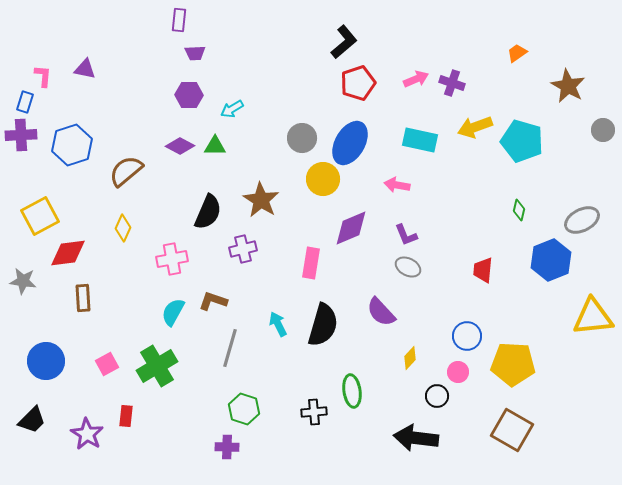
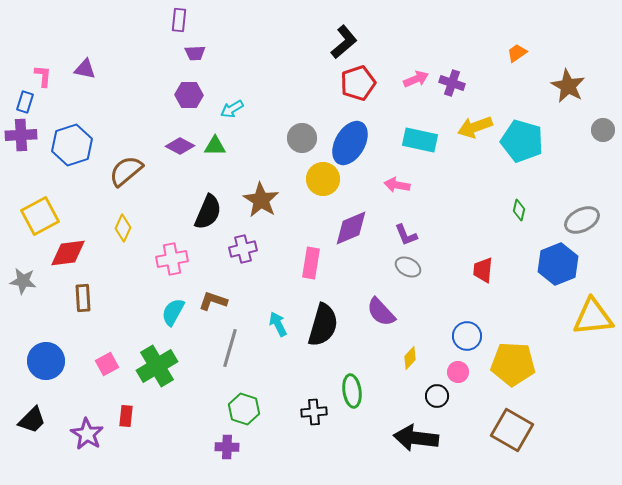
blue hexagon at (551, 260): moved 7 px right, 4 px down
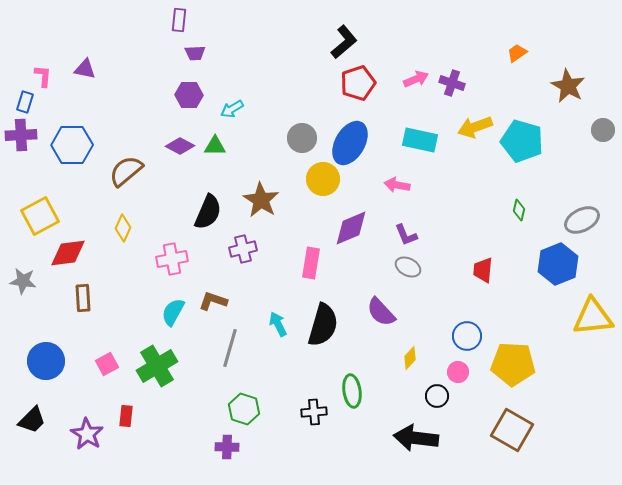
blue hexagon at (72, 145): rotated 18 degrees clockwise
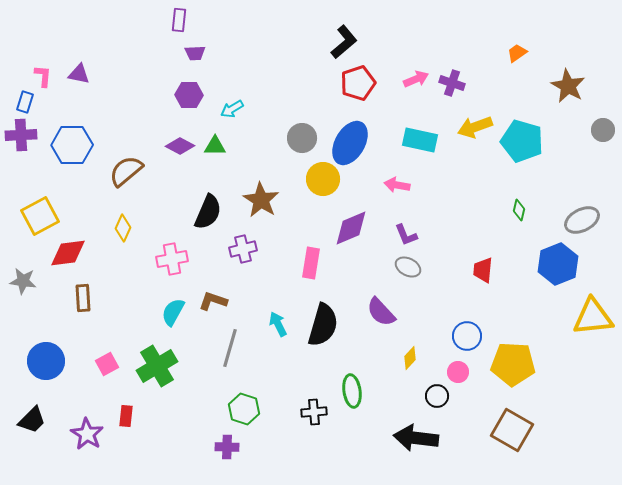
purple triangle at (85, 69): moved 6 px left, 5 px down
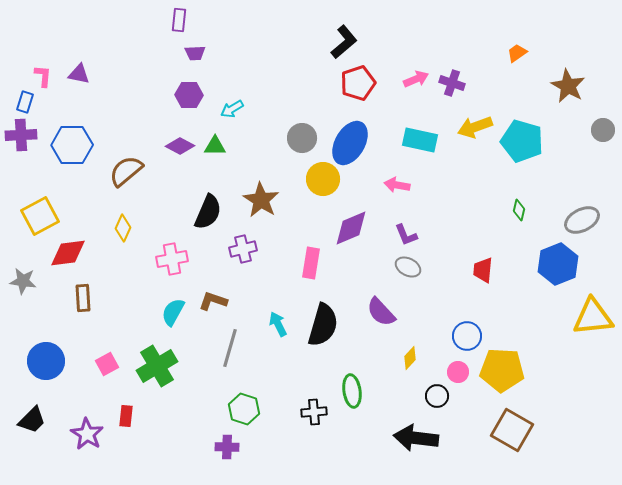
yellow pentagon at (513, 364): moved 11 px left, 6 px down
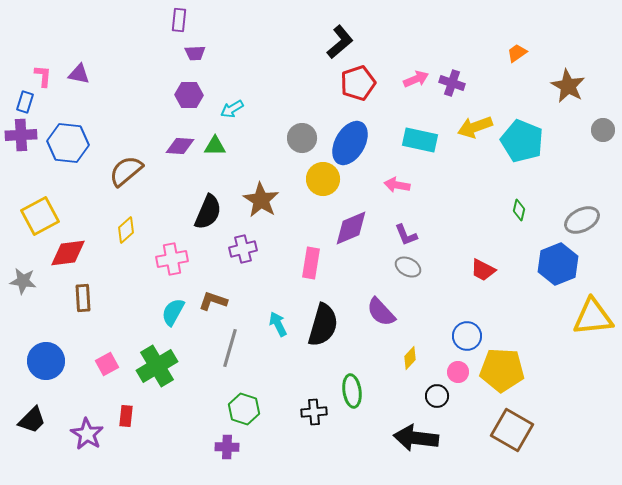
black L-shape at (344, 42): moved 4 px left
cyan pentagon at (522, 141): rotated 6 degrees clockwise
blue hexagon at (72, 145): moved 4 px left, 2 px up; rotated 6 degrees clockwise
purple diamond at (180, 146): rotated 24 degrees counterclockwise
yellow diamond at (123, 228): moved 3 px right, 2 px down; rotated 24 degrees clockwise
red trapezoid at (483, 270): rotated 68 degrees counterclockwise
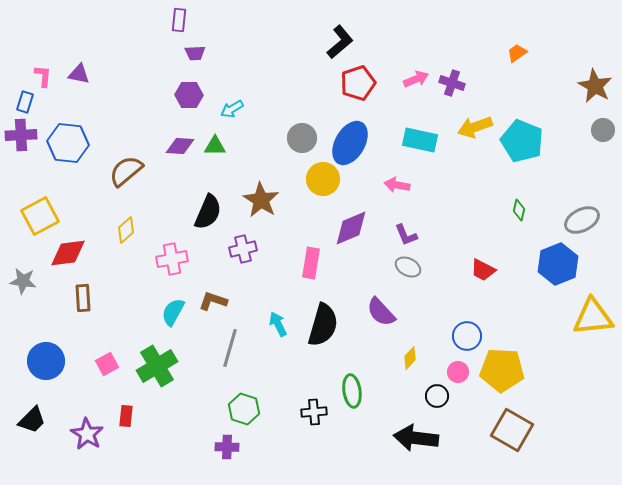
brown star at (568, 86): moved 27 px right
